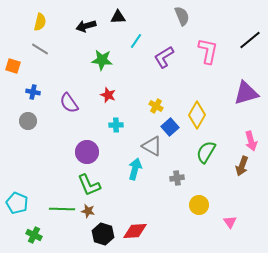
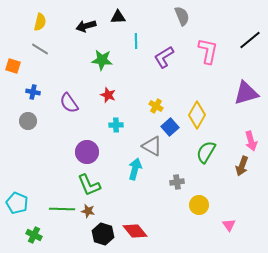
cyan line: rotated 35 degrees counterclockwise
gray cross: moved 4 px down
pink triangle: moved 1 px left, 3 px down
red diamond: rotated 55 degrees clockwise
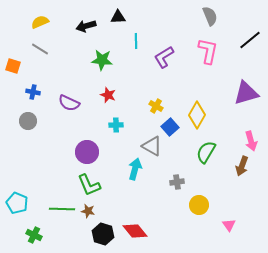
gray semicircle: moved 28 px right
yellow semicircle: rotated 126 degrees counterclockwise
purple semicircle: rotated 30 degrees counterclockwise
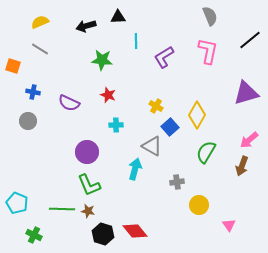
pink arrow: moved 2 px left, 1 px up; rotated 66 degrees clockwise
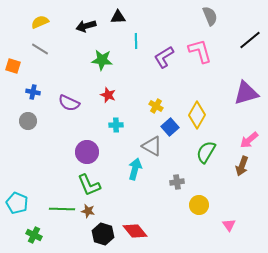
pink L-shape: moved 8 px left; rotated 28 degrees counterclockwise
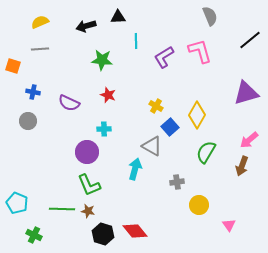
gray line: rotated 36 degrees counterclockwise
cyan cross: moved 12 px left, 4 px down
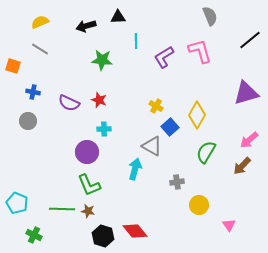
gray line: rotated 36 degrees clockwise
red star: moved 9 px left, 5 px down
brown arrow: rotated 24 degrees clockwise
black hexagon: moved 2 px down
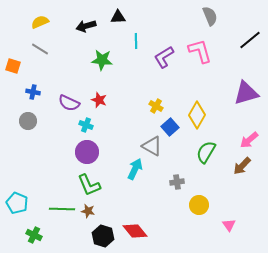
cyan cross: moved 18 px left, 4 px up; rotated 24 degrees clockwise
cyan arrow: rotated 10 degrees clockwise
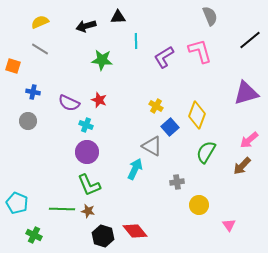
yellow diamond: rotated 8 degrees counterclockwise
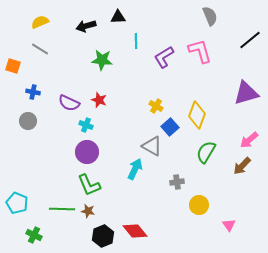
black hexagon: rotated 20 degrees clockwise
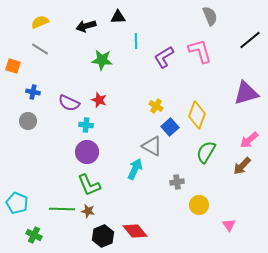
cyan cross: rotated 16 degrees counterclockwise
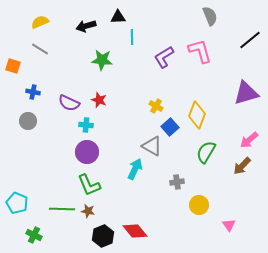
cyan line: moved 4 px left, 4 px up
